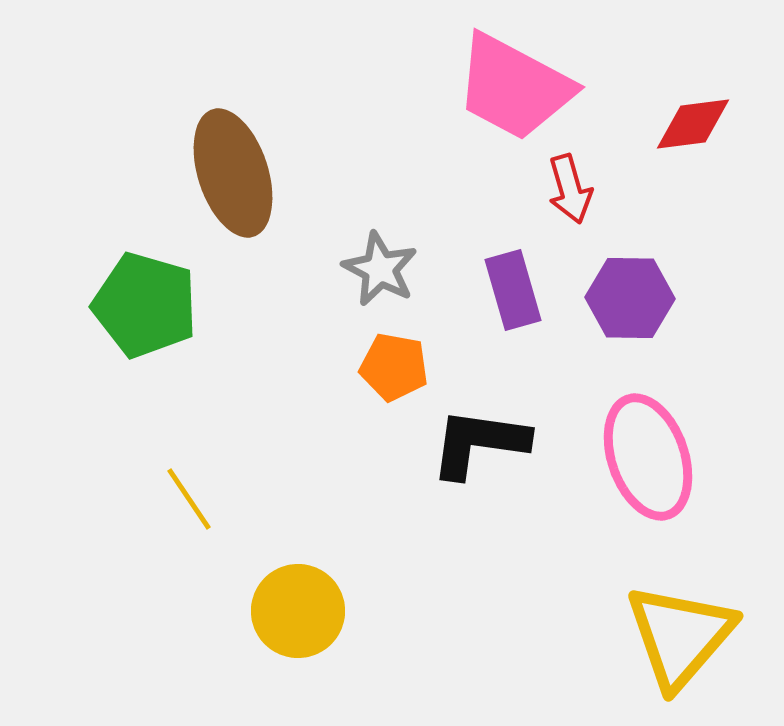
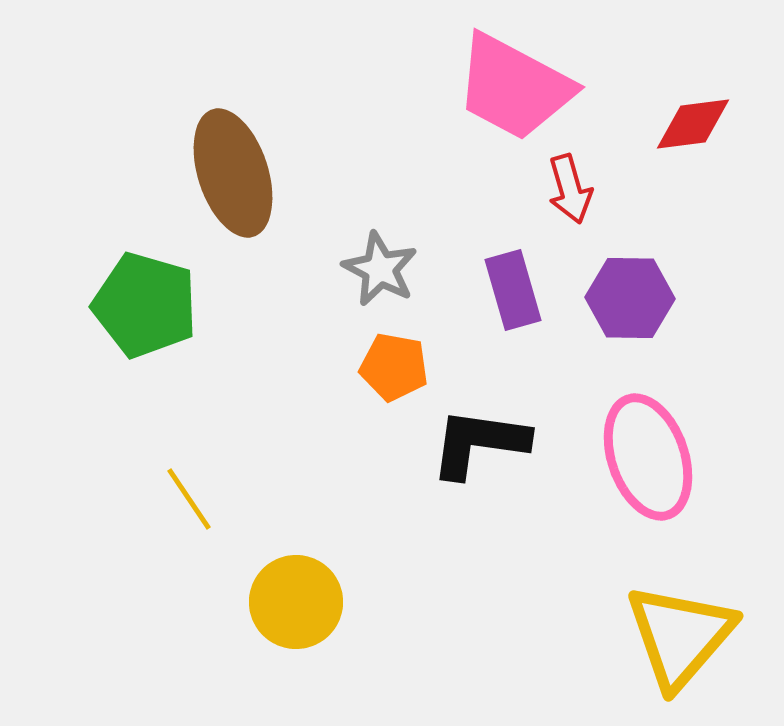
yellow circle: moved 2 px left, 9 px up
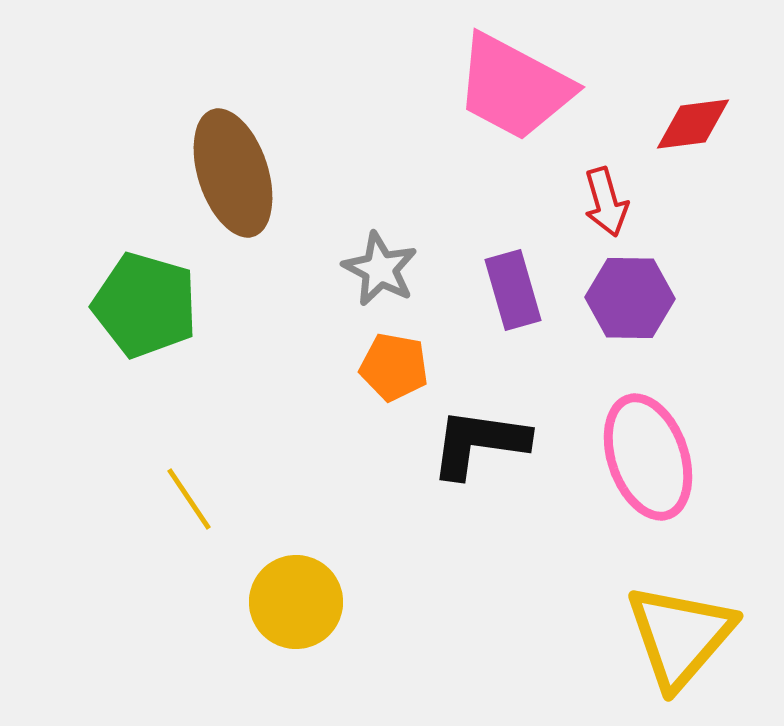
red arrow: moved 36 px right, 13 px down
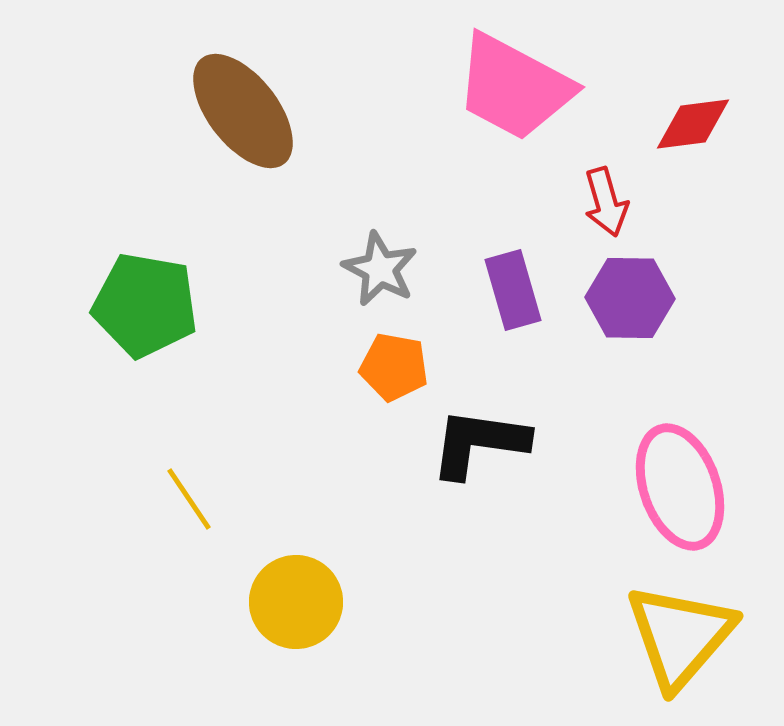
brown ellipse: moved 10 px right, 62 px up; rotated 20 degrees counterclockwise
green pentagon: rotated 6 degrees counterclockwise
pink ellipse: moved 32 px right, 30 px down
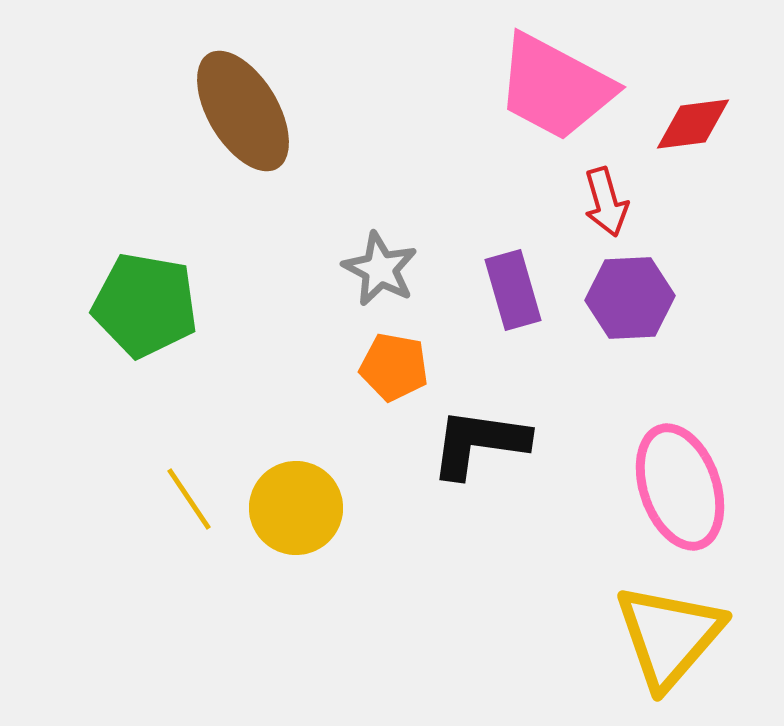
pink trapezoid: moved 41 px right
brown ellipse: rotated 7 degrees clockwise
purple hexagon: rotated 4 degrees counterclockwise
yellow circle: moved 94 px up
yellow triangle: moved 11 px left
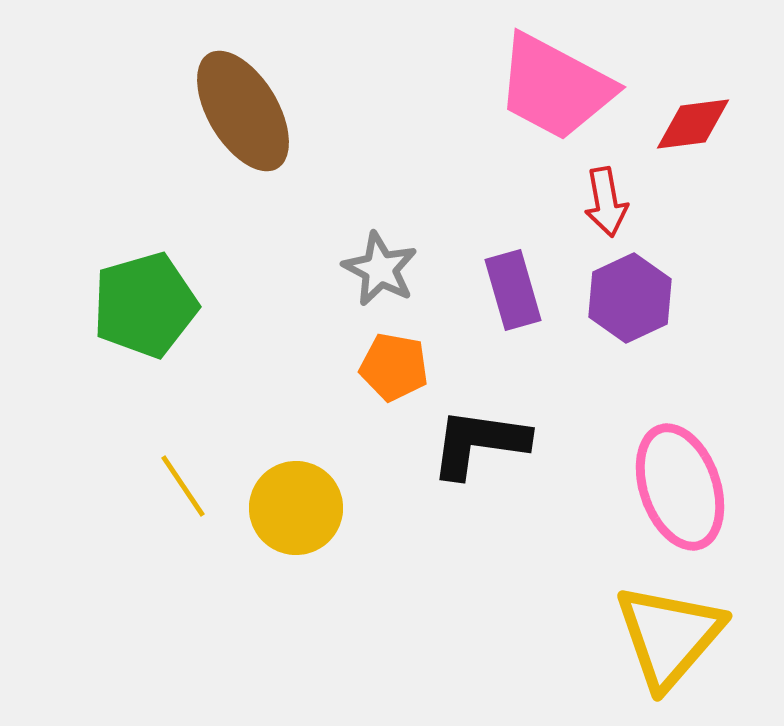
red arrow: rotated 6 degrees clockwise
purple hexagon: rotated 22 degrees counterclockwise
green pentagon: rotated 26 degrees counterclockwise
yellow line: moved 6 px left, 13 px up
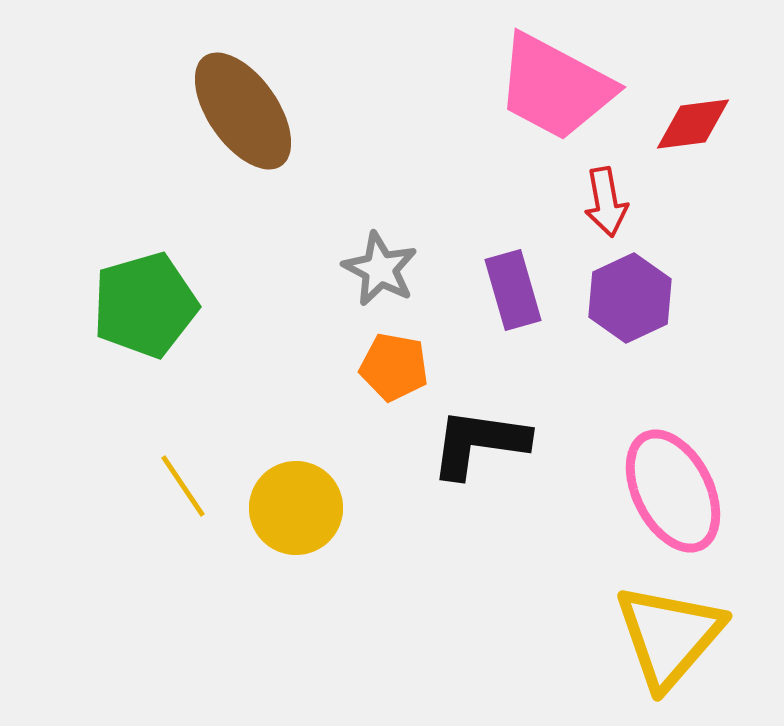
brown ellipse: rotated 4 degrees counterclockwise
pink ellipse: moved 7 px left, 4 px down; rotated 8 degrees counterclockwise
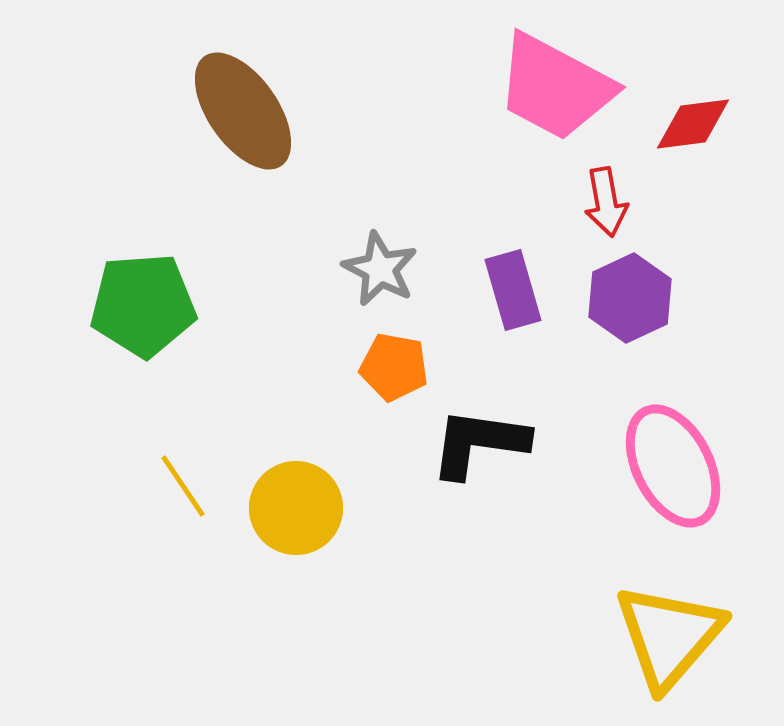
green pentagon: moved 2 px left; rotated 12 degrees clockwise
pink ellipse: moved 25 px up
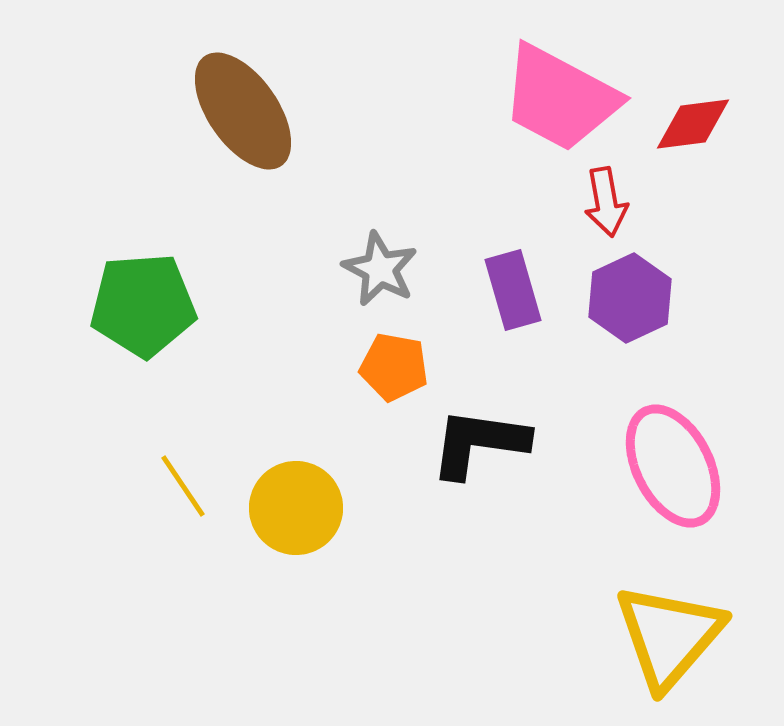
pink trapezoid: moved 5 px right, 11 px down
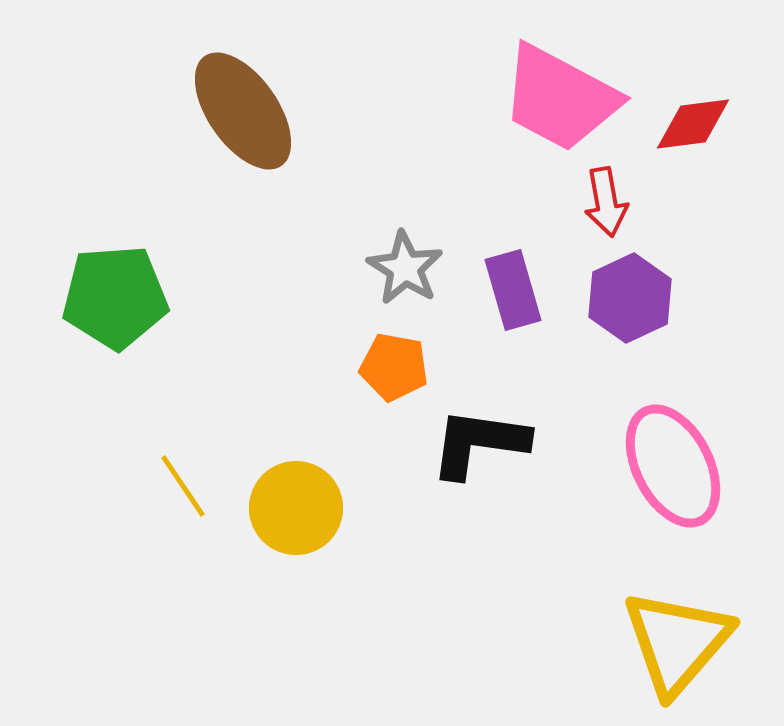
gray star: moved 25 px right, 1 px up; rotated 4 degrees clockwise
green pentagon: moved 28 px left, 8 px up
yellow triangle: moved 8 px right, 6 px down
